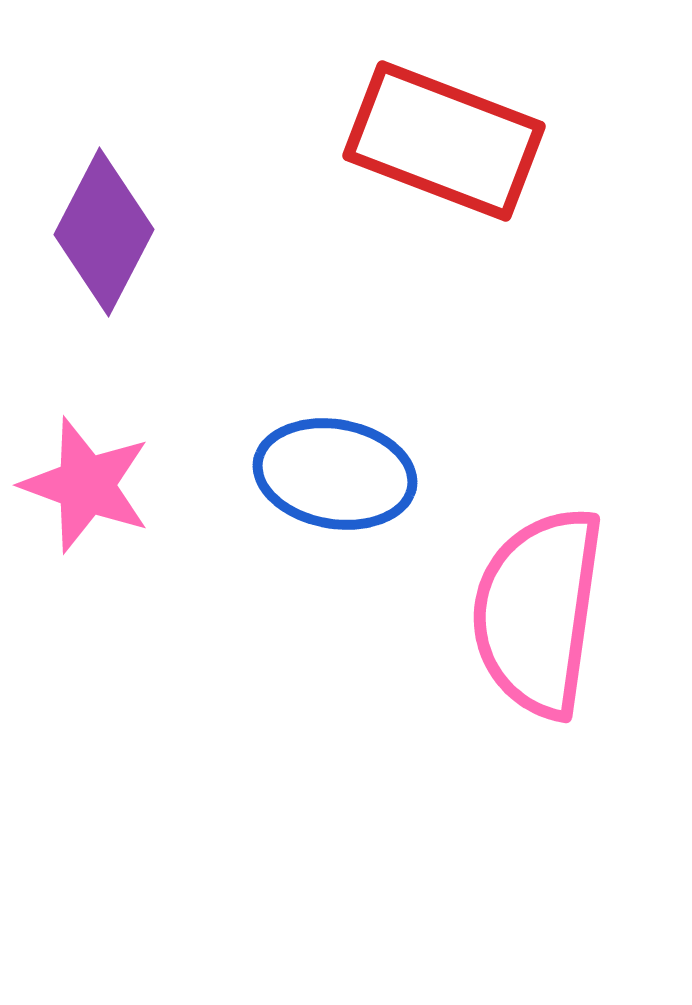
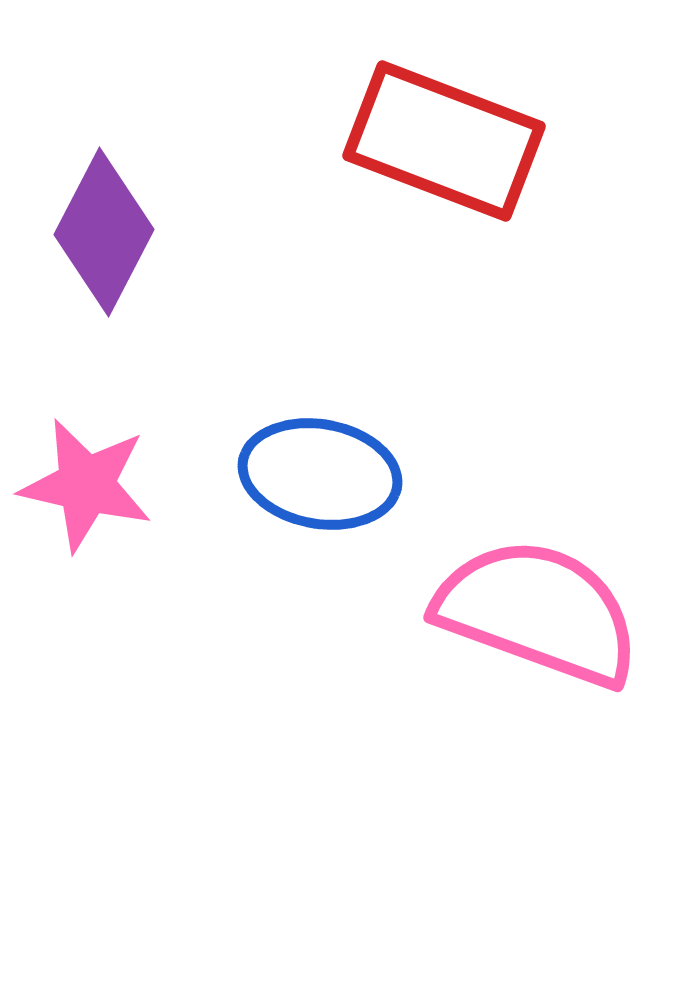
blue ellipse: moved 15 px left
pink star: rotated 7 degrees counterclockwise
pink semicircle: rotated 102 degrees clockwise
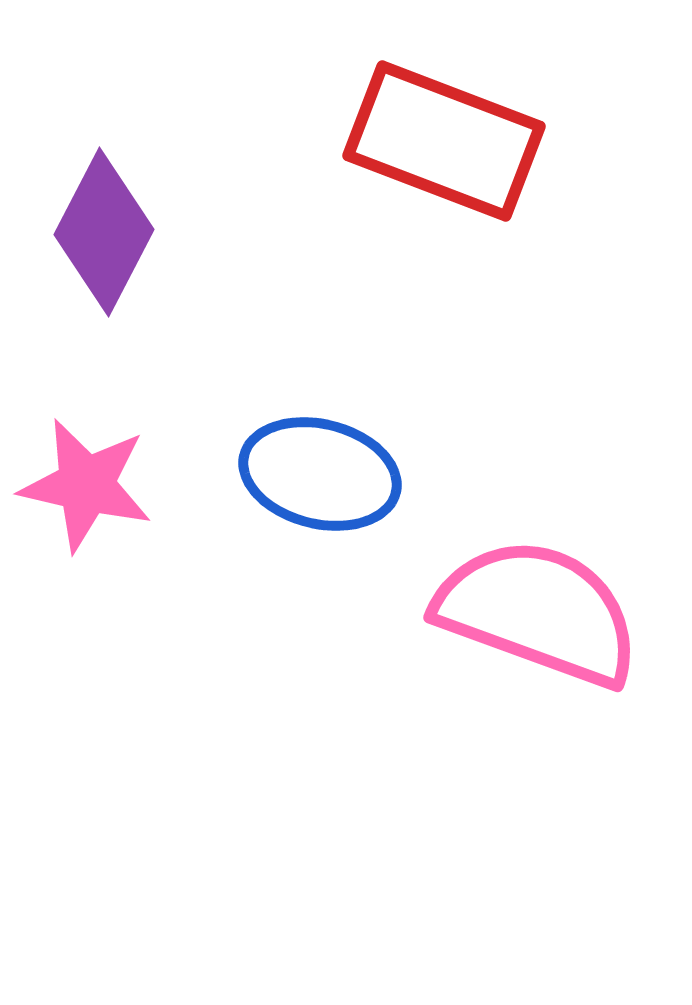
blue ellipse: rotated 4 degrees clockwise
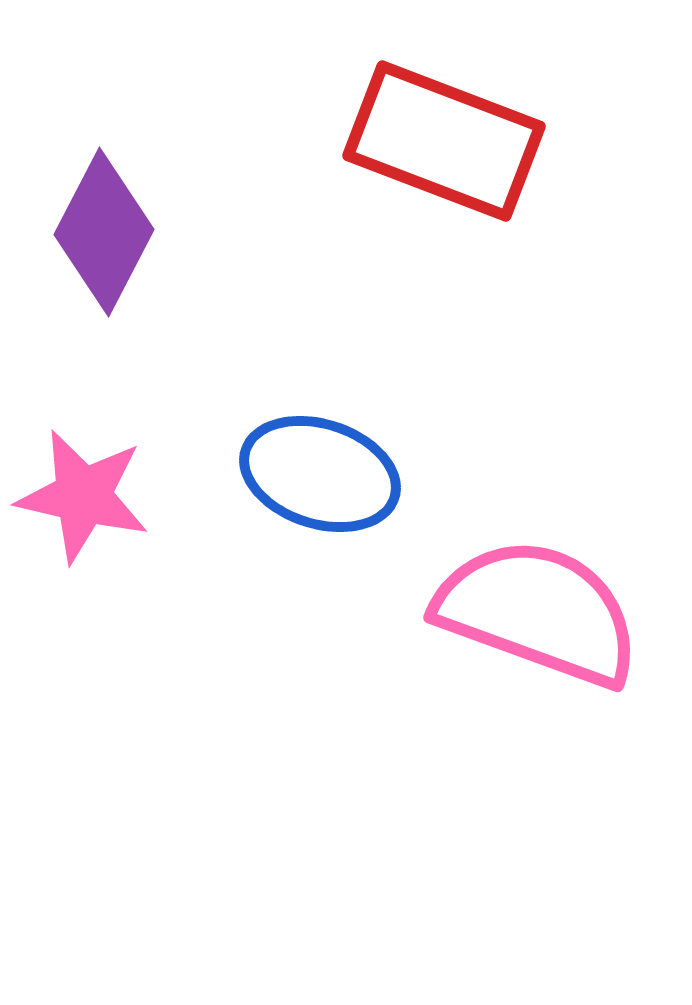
blue ellipse: rotated 4 degrees clockwise
pink star: moved 3 px left, 11 px down
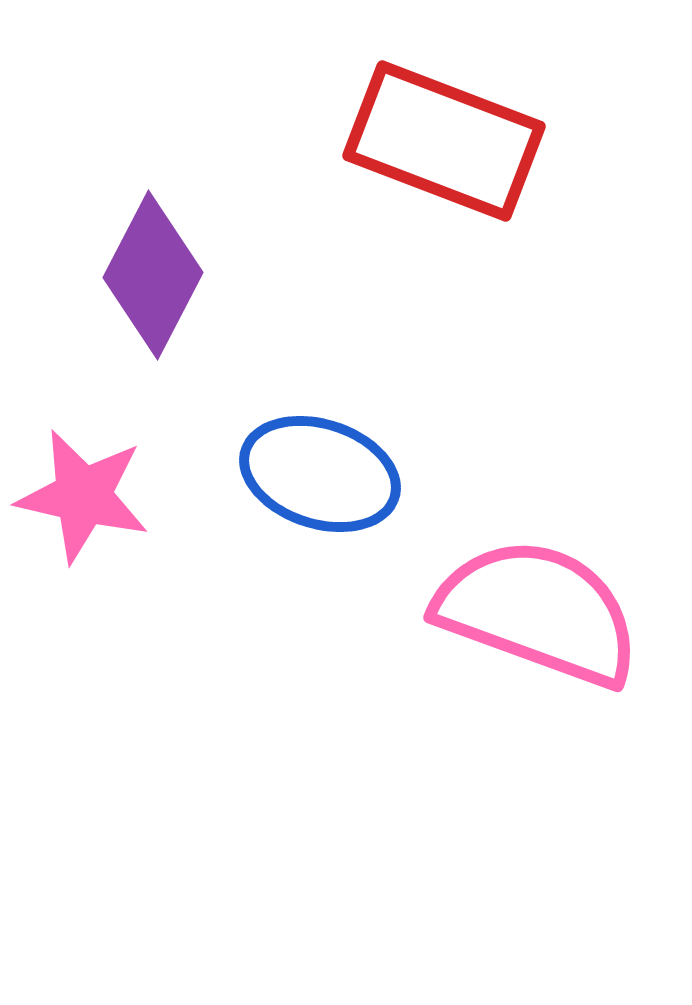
purple diamond: moved 49 px right, 43 px down
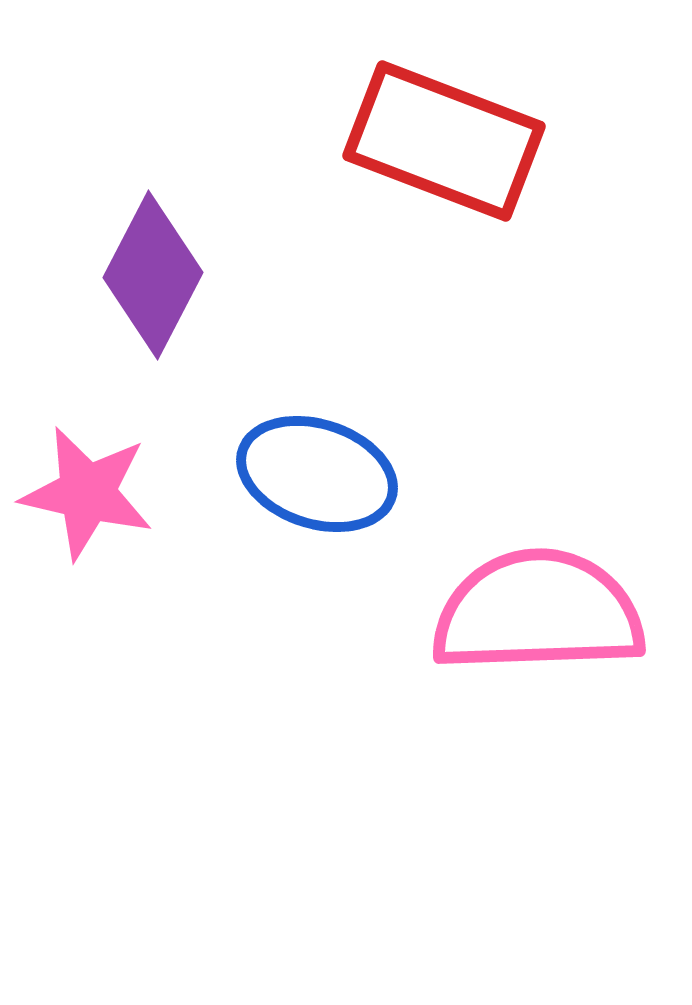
blue ellipse: moved 3 px left
pink star: moved 4 px right, 3 px up
pink semicircle: rotated 22 degrees counterclockwise
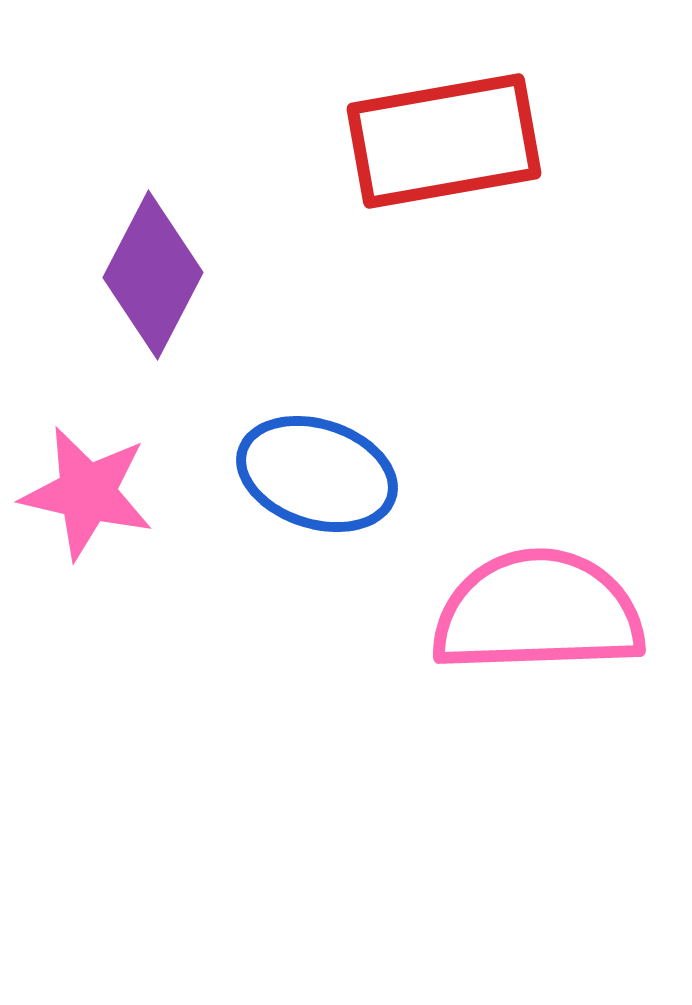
red rectangle: rotated 31 degrees counterclockwise
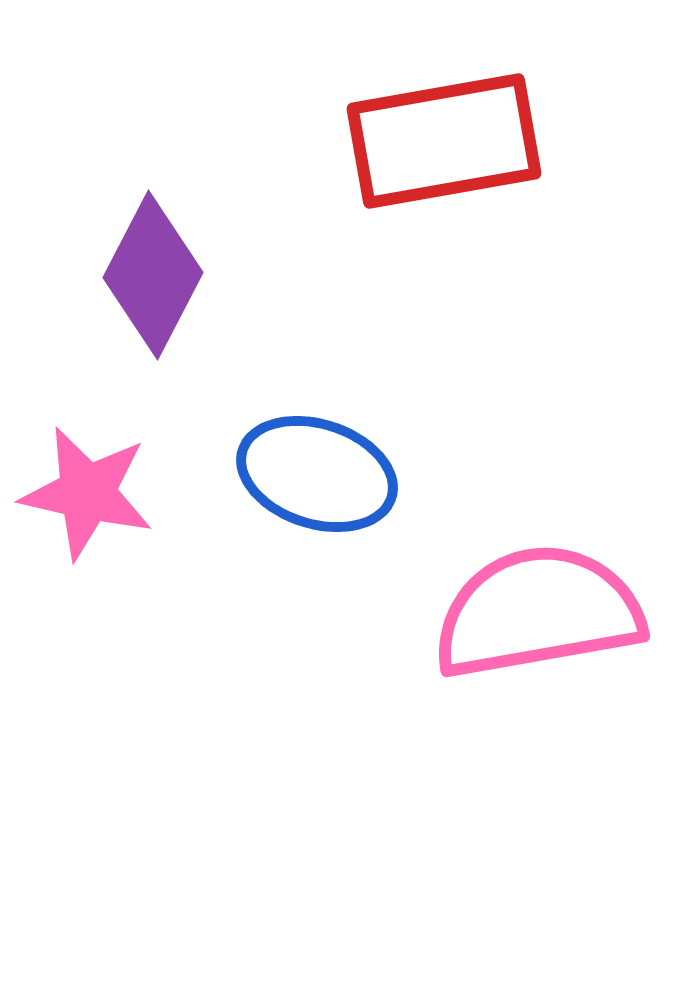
pink semicircle: rotated 8 degrees counterclockwise
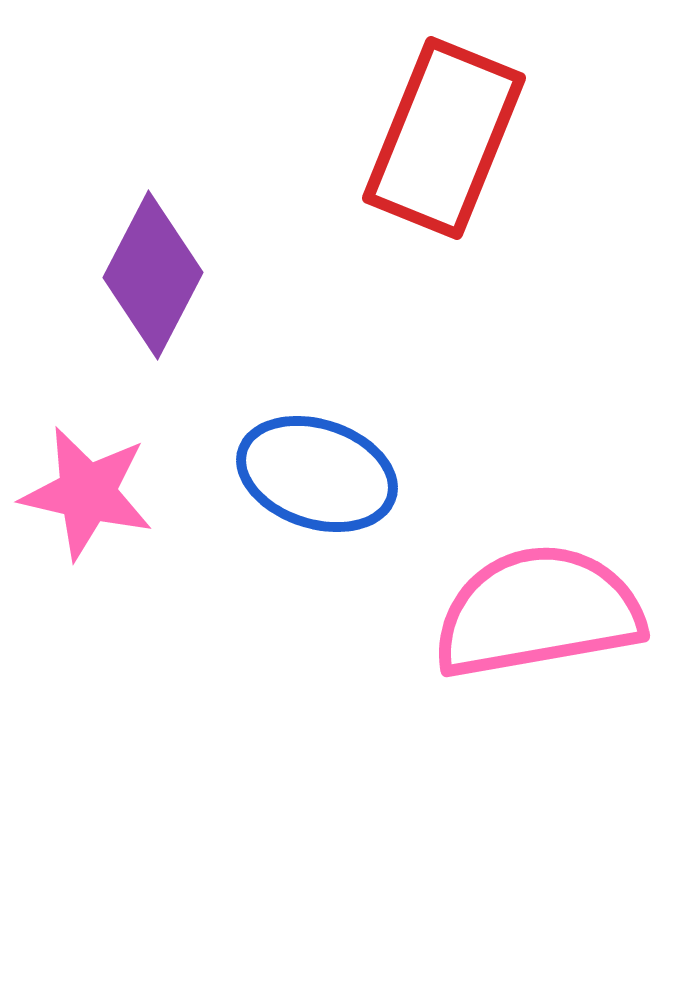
red rectangle: moved 3 px up; rotated 58 degrees counterclockwise
